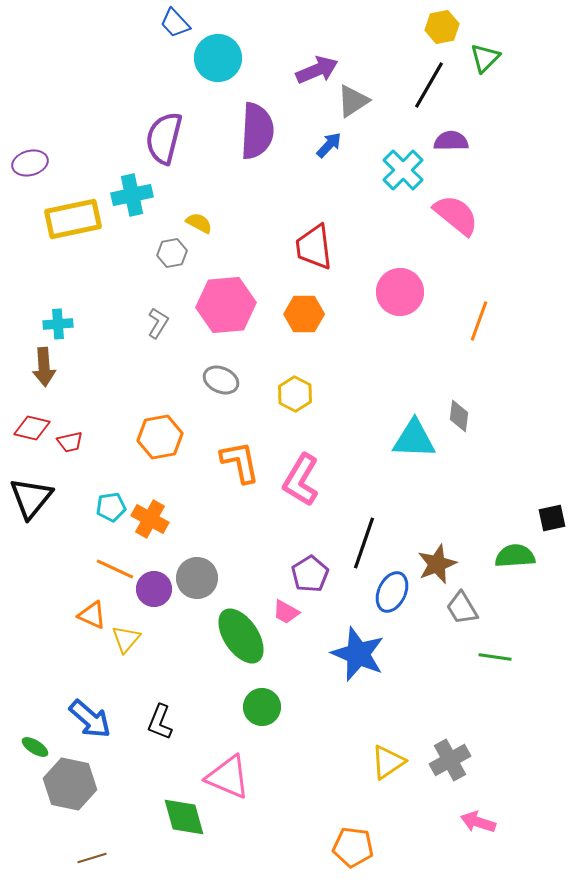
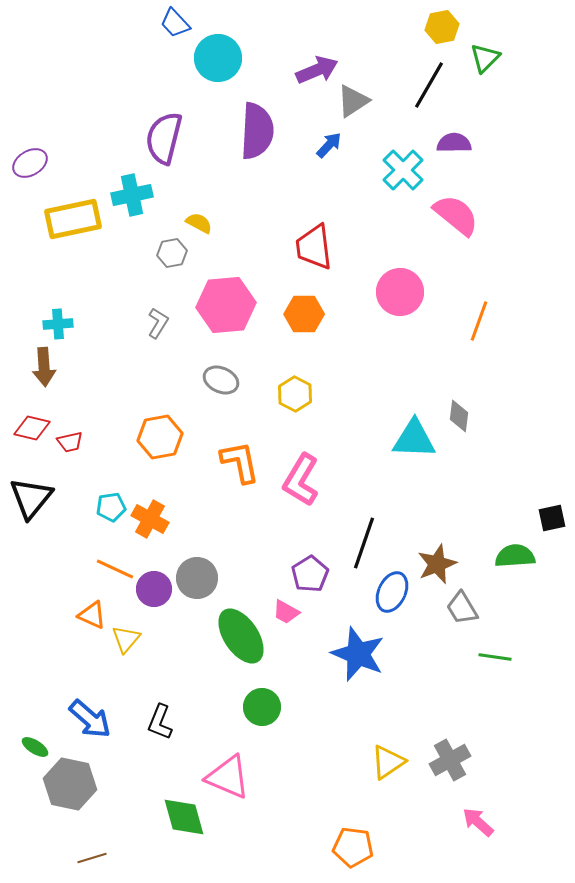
purple semicircle at (451, 141): moved 3 px right, 2 px down
purple ellipse at (30, 163): rotated 16 degrees counterclockwise
pink arrow at (478, 822): rotated 24 degrees clockwise
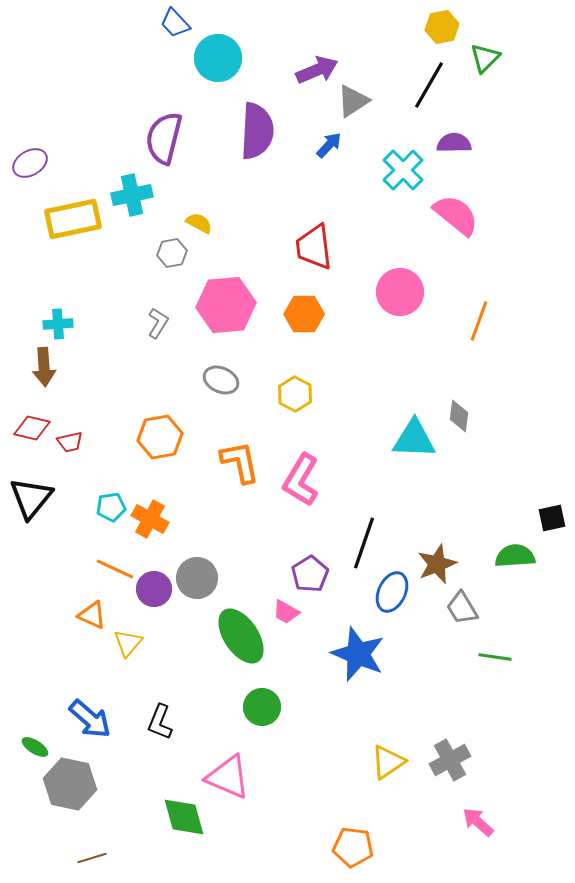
yellow triangle at (126, 639): moved 2 px right, 4 px down
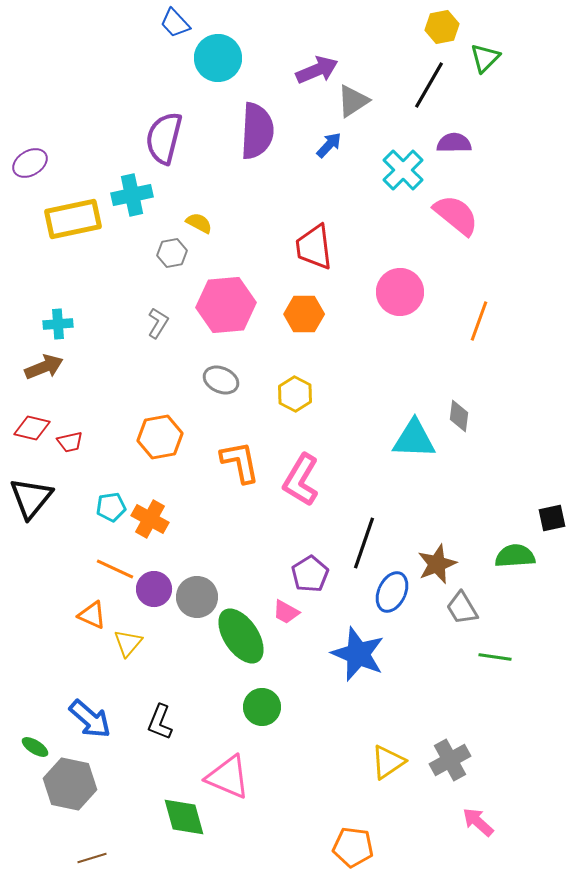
brown arrow at (44, 367): rotated 108 degrees counterclockwise
gray circle at (197, 578): moved 19 px down
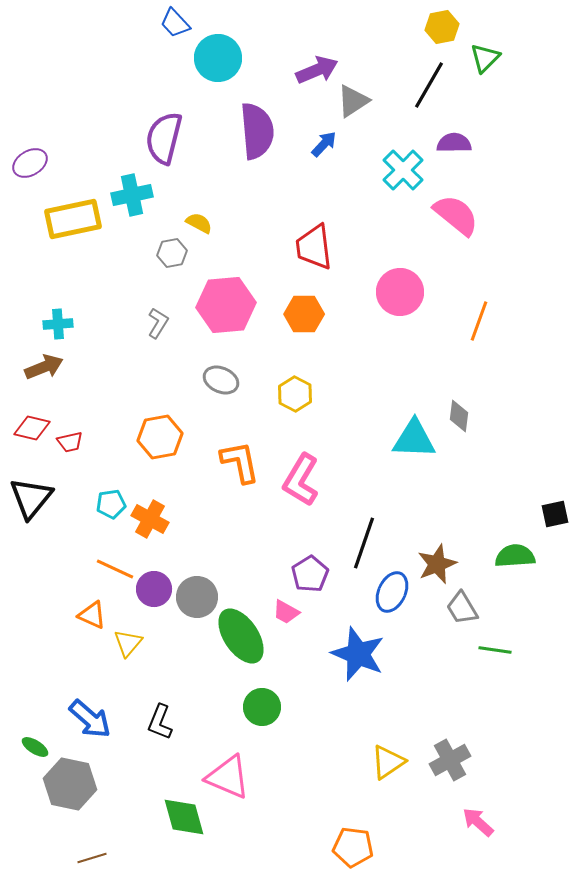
purple semicircle at (257, 131): rotated 8 degrees counterclockwise
blue arrow at (329, 145): moved 5 px left, 1 px up
cyan pentagon at (111, 507): moved 3 px up
black square at (552, 518): moved 3 px right, 4 px up
green line at (495, 657): moved 7 px up
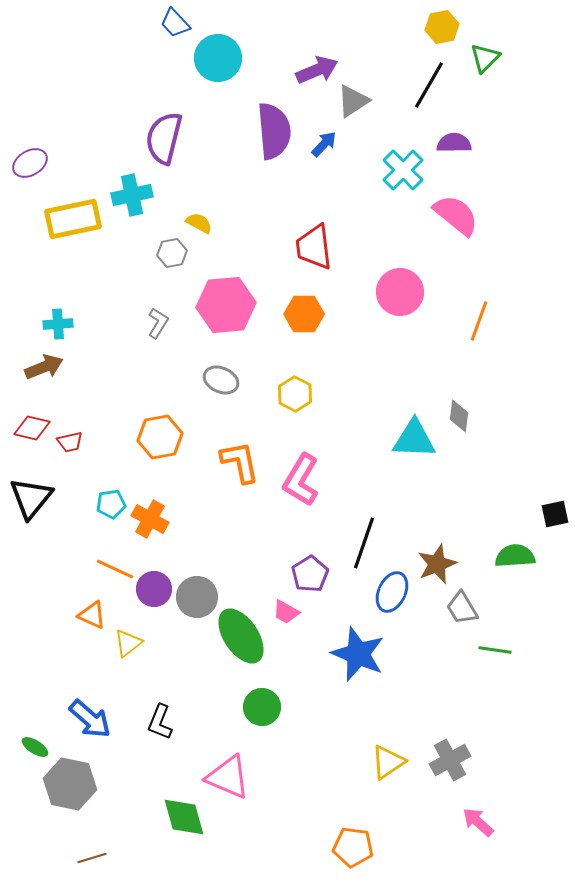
purple semicircle at (257, 131): moved 17 px right
yellow triangle at (128, 643): rotated 12 degrees clockwise
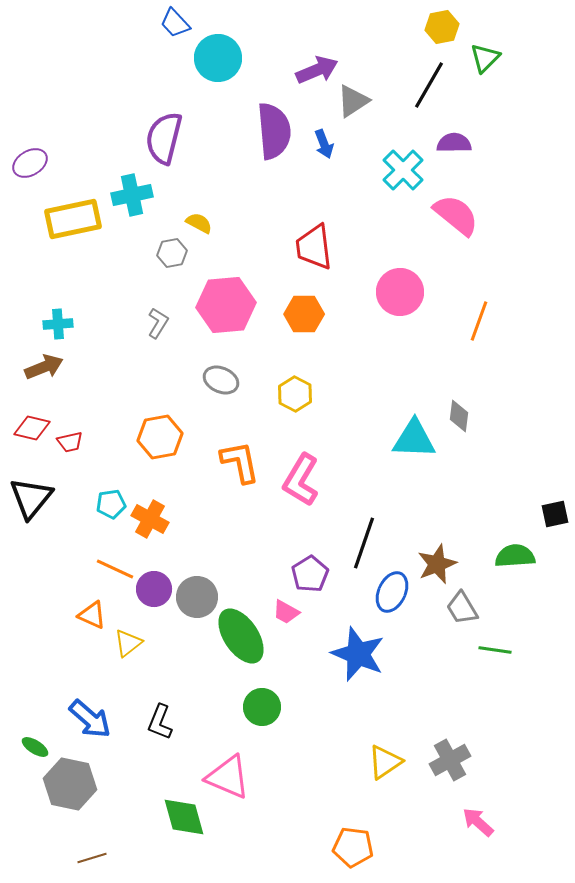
blue arrow at (324, 144): rotated 116 degrees clockwise
yellow triangle at (388, 762): moved 3 px left
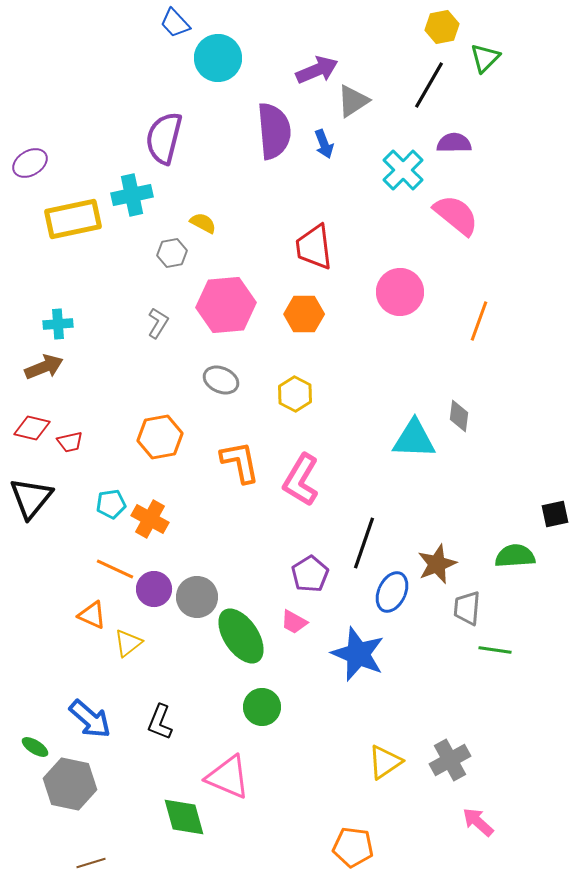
yellow semicircle at (199, 223): moved 4 px right
gray trapezoid at (462, 608): moved 5 px right; rotated 36 degrees clockwise
pink trapezoid at (286, 612): moved 8 px right, 10 px down
brown line at (92, 858): moved 1 px left, 5 px down
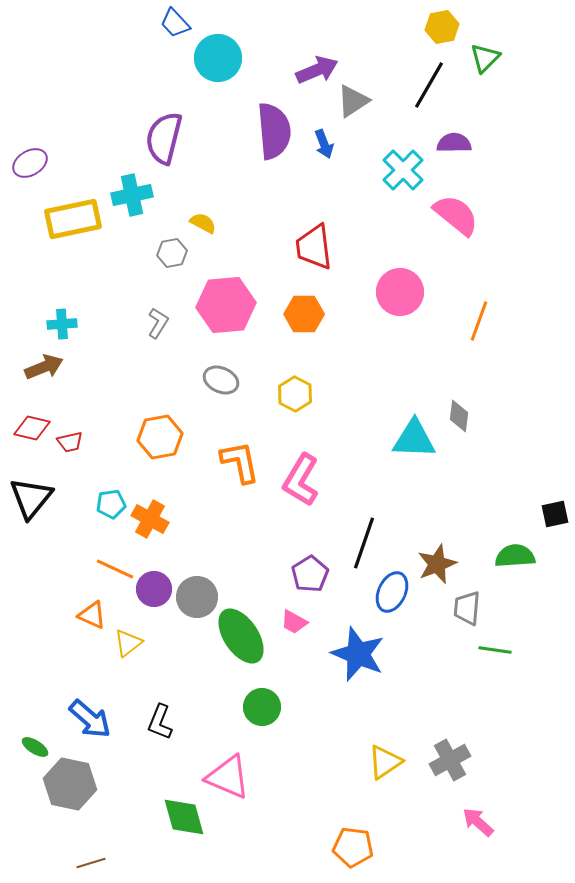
cyan cross at (58, 324): moved 4 px right
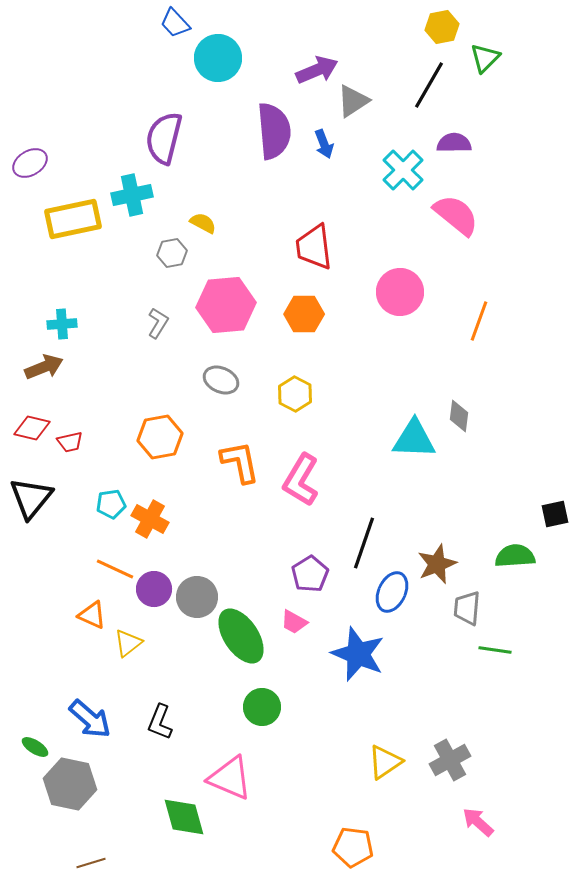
pink triangle at (228, 777): moved 2 px right, 1 px down
